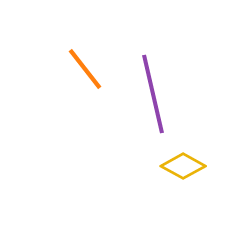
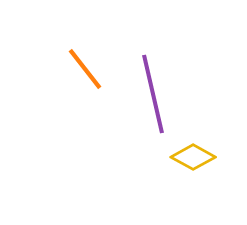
yellow diamond: moved 10 px right, 9 px up
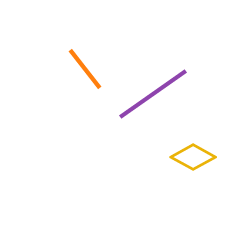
purple line: rotated 68 degrees clockwise
